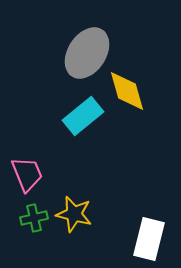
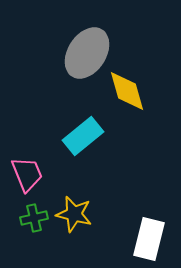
cyan rectangle: moved 20 px down
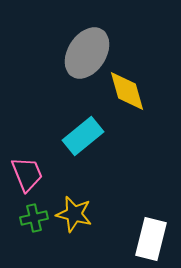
white rectangle: moved 2 px right
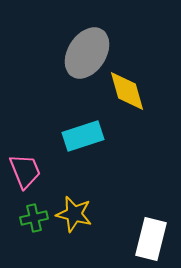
cyan rectangle: rotated 21 degrees clockwise
pink trapezoid: moved 2 px left, 3 px up
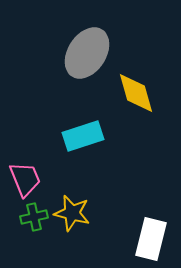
yellow diamond: moved 9 px right, 2 px down
pink trapezoid: moved 8 px down
yellow star: moved 2 px left, 1 px up
green cross: moved 1 px up
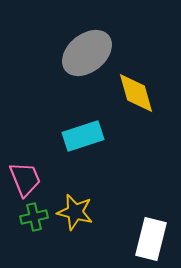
gray ellipse: rotated 18 degrees clockwise
yellow star: moved 3 px right, 1 px up
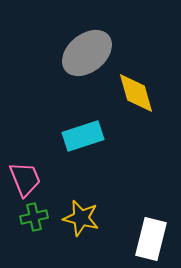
yellow star: moved 6 px right, 6 px down
